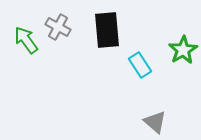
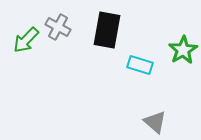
black rectangle: rotated 15 degrees clockwise
green arrow: rotated 100 degrees counterclockwise
cyan rectangle: rotated 40 degrees counterclockwise
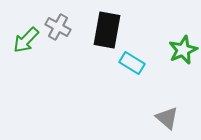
green star: rotated 8 degrees clockwise
cyan rectangle: moved 8 px left, 2 px up; rotated 15 degrees clockwise
gray triangle: moved 12 px right, 4 px up
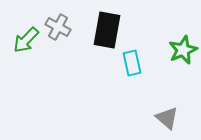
cyan rectangle: rotated 45 degrees clockwise
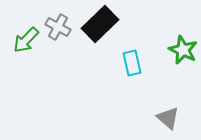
black rectangle: moved 7 px left, 6 px up; rotated 36 degrees clockwise
green star: rotated 24 degrees counterclockwise
gray triangle: moved 1 px right
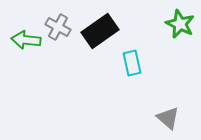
black rectangle: moved 7 px down; rotated 9 degrees clockwise
green arrow: rotated 52 degrees clockwise
green star: moved 3 px left, 26 px up
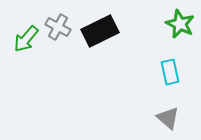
black rectangle: rotated 9 degrees clockwise
green arrow: moved 1 px up; rotated 56 degrees counterclockwise
cyan rectangle: moved 38 px right, 9 px down
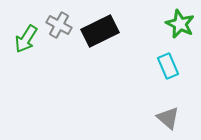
gray cross: moved 1 px right, 2 px up
green arrow: rotated 8 degrees counterclockwise
cyan rectangle: moved 2 px left, 6 px up; rotated 10 degrees counterclockwise
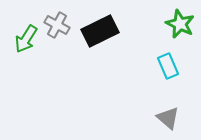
gray cross: moved 2 px left
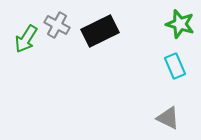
green star: rotated 8 degrees counterclockwise
cyan rectangle: moved 7 px right
gray triangle: rotated 15 degrees counterclockwise
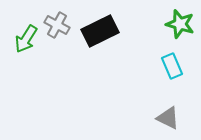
cyan rectangle: moved 3 px left
